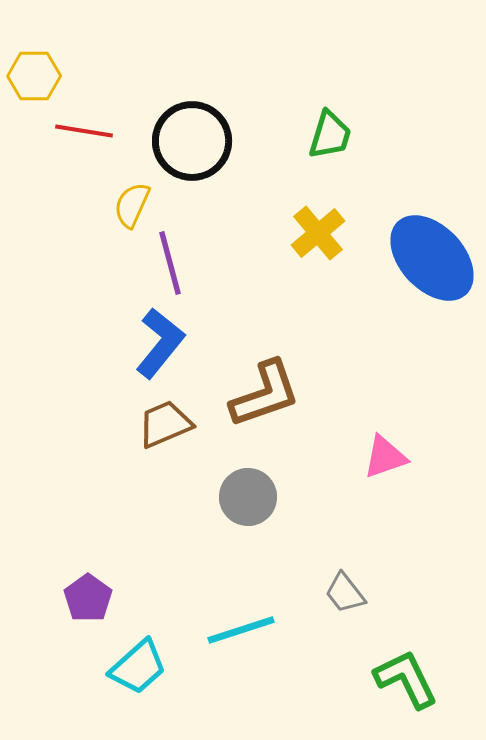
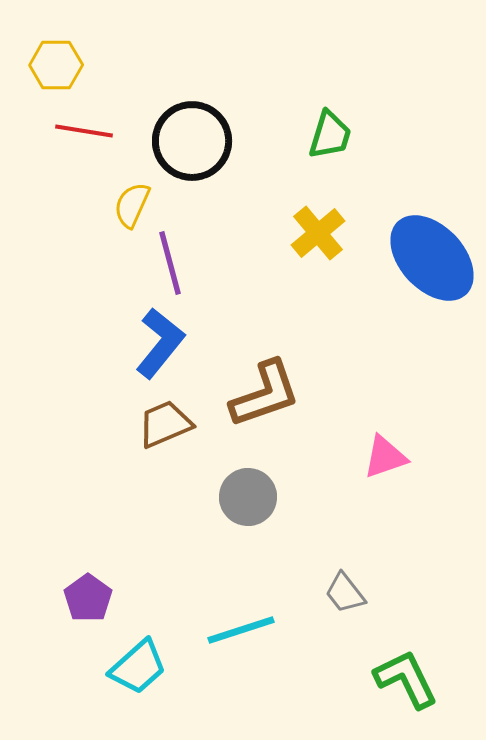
yellow hexagon: moved 22 px right, 11 px up
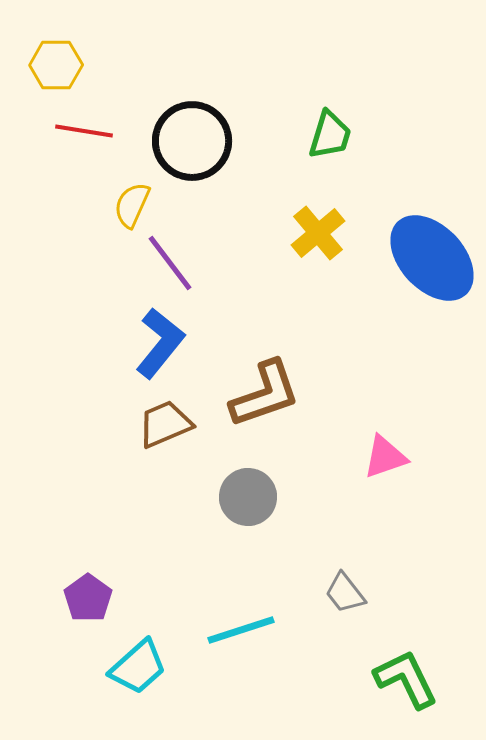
purple line: rotated 22 degrees counterclockwise
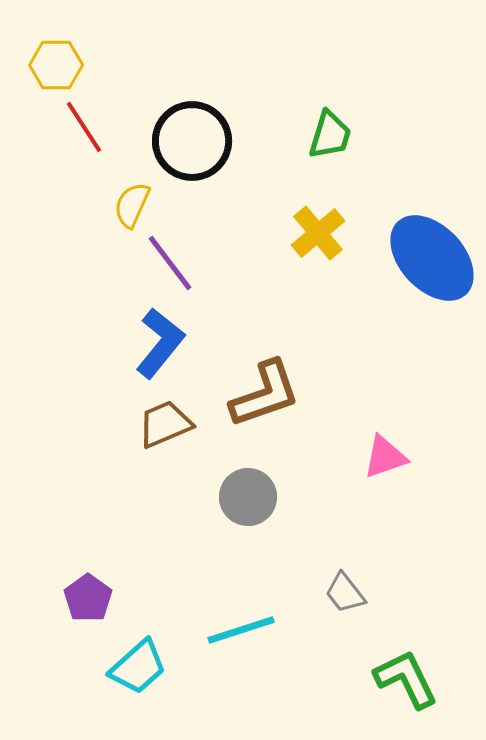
red line: moved 4 px up; rotated 48 degrees clockwise
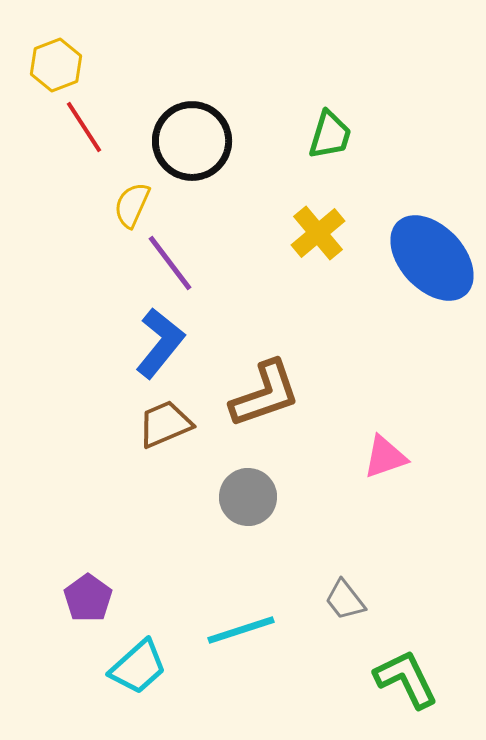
yellow hexagon: rotated 21 degrees counterclockwise
gray trapezoid: moved 7 px down
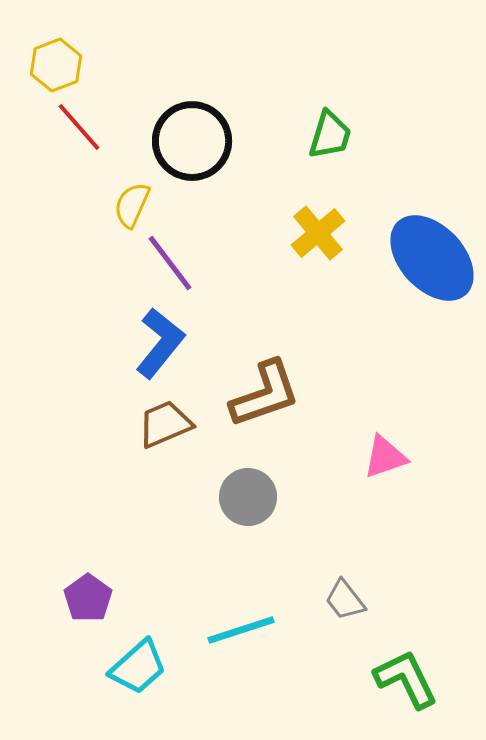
red line: moved 5 px left; rotated 8 degrees counterclockwise
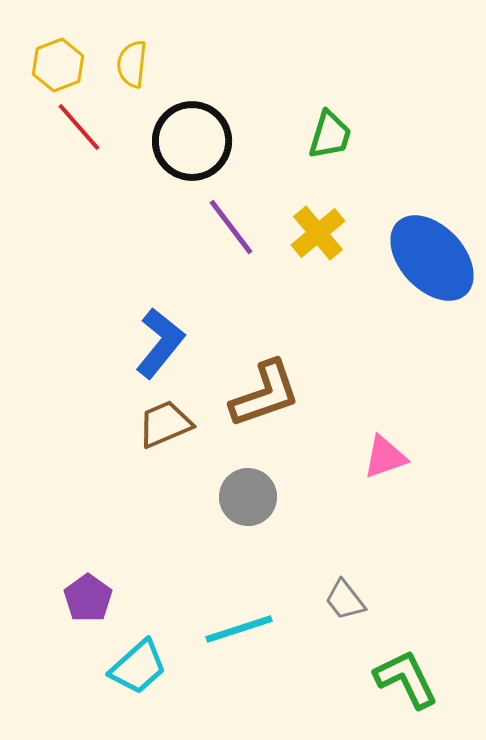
yellow hexagon: moved 2 px right
yellow semicircle: moved 141 px up; rotated 18 degrees counterclockwise
purple line: moved 61 px right, 36 px up
cyan line: moved 2 px left, 1 px up
